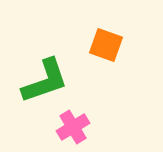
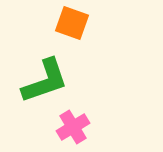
orange square: moved 34 px left, 22 px up
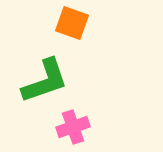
pink cross: rotated 12 degrees clockwise
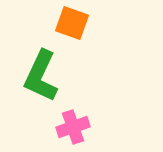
green L-shape: moved 4 px left, 5 px up; rotated 134 degrees clockwise
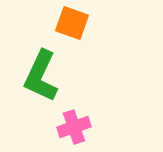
pink cross: moved 1 px right
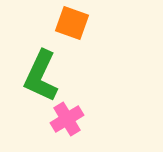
pink cross: moved 7 px left, 8 px up; rotated 12 degrees counterclockwise
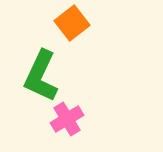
orange square: rotated 32 degrees clockwise
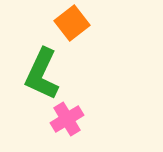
green L-shape: moved 1 px right, 2 px up
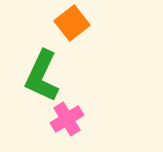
green L-shape: moved 2 px down
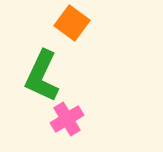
orange square: rotated 16 degrees counterclockwise
